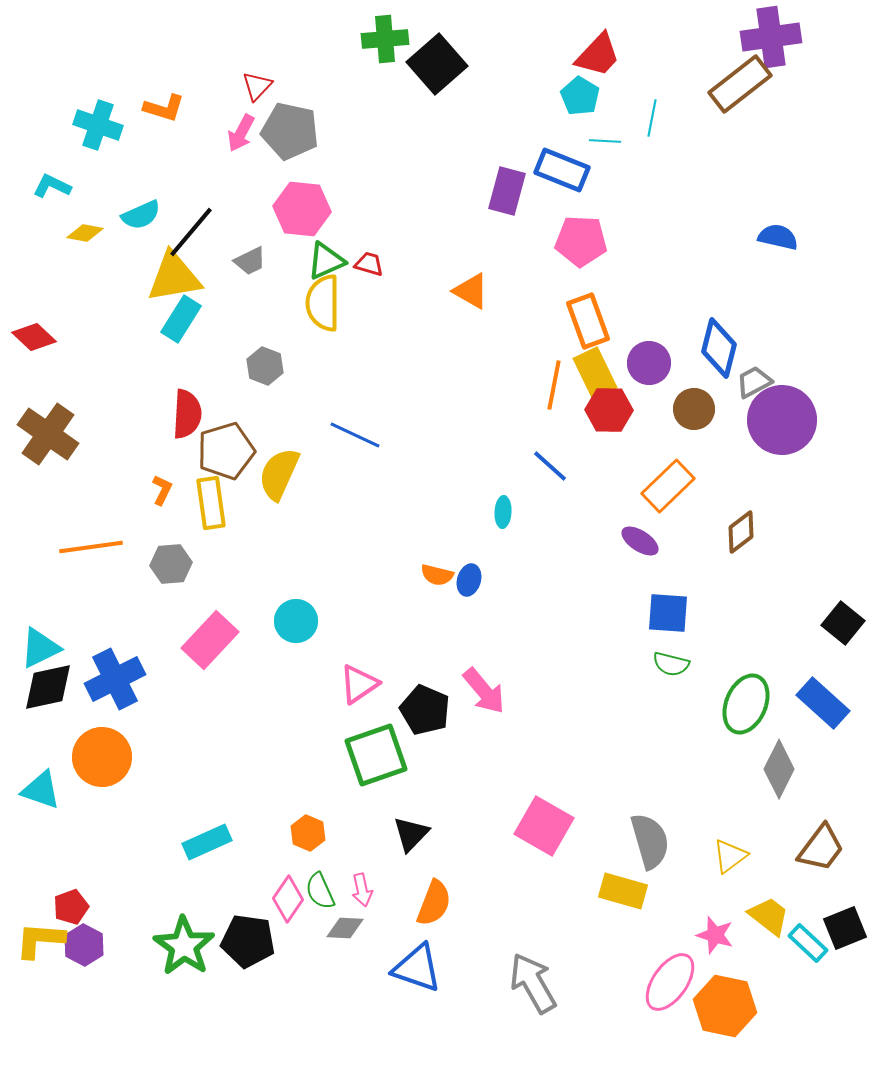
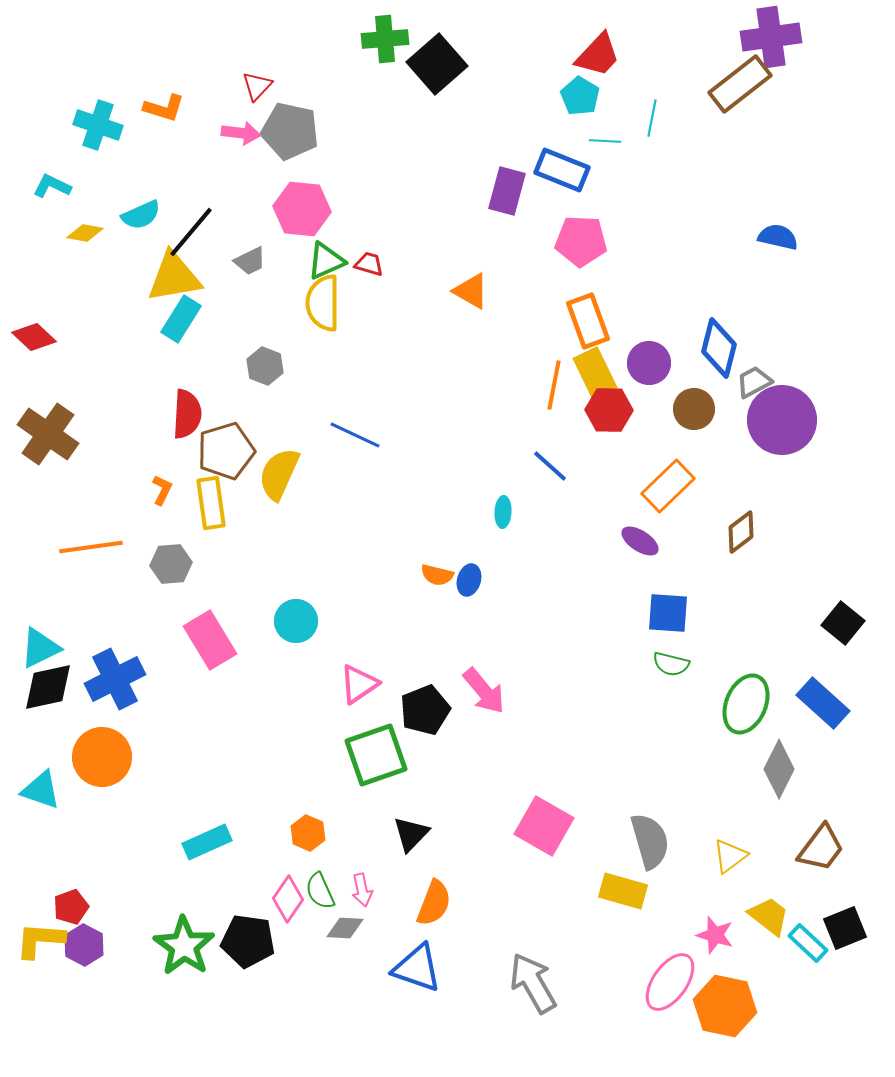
pink arrow at (241, 133): rotated 111 degrees counterclockwise
pink rectangle at (210, 640): rotated 74 degrees counterclockwise
black pentagon at (425, 710): rotated 27 degrees clockwise
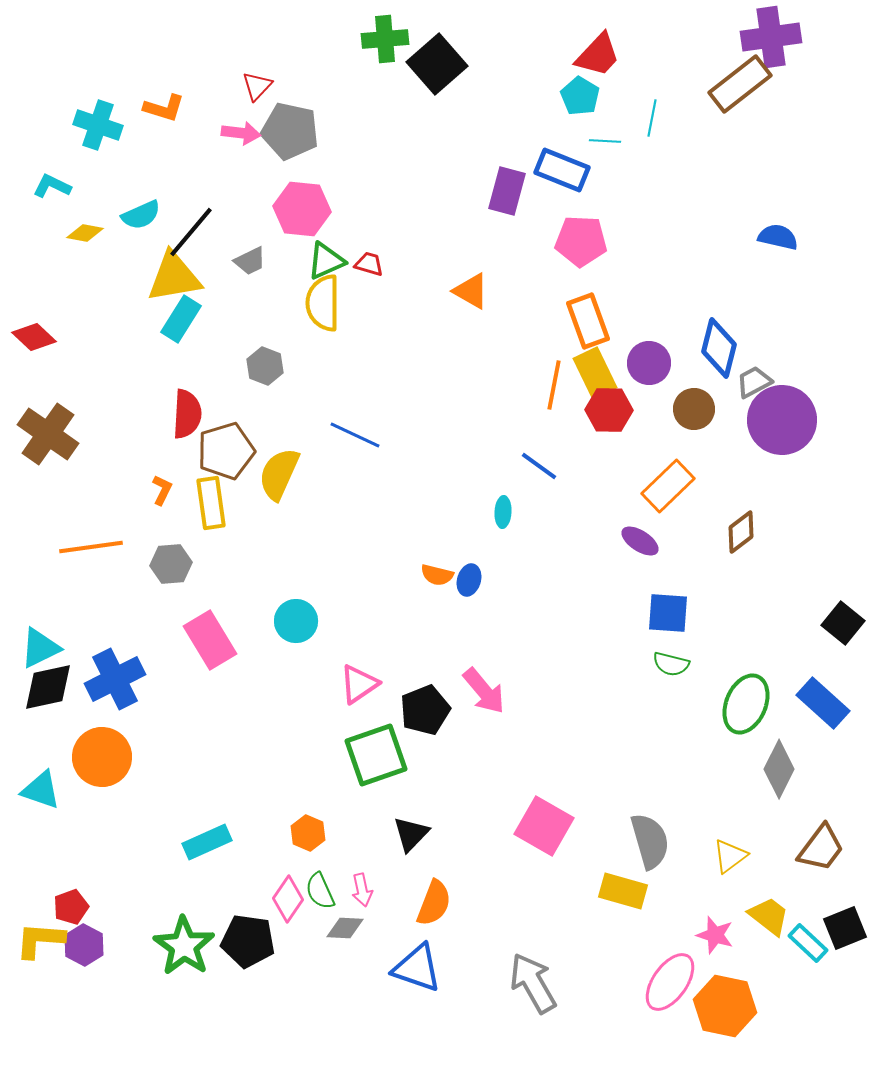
blue line at (550, 466): moved 11 px left; rotated 6 degrees counterclockwise
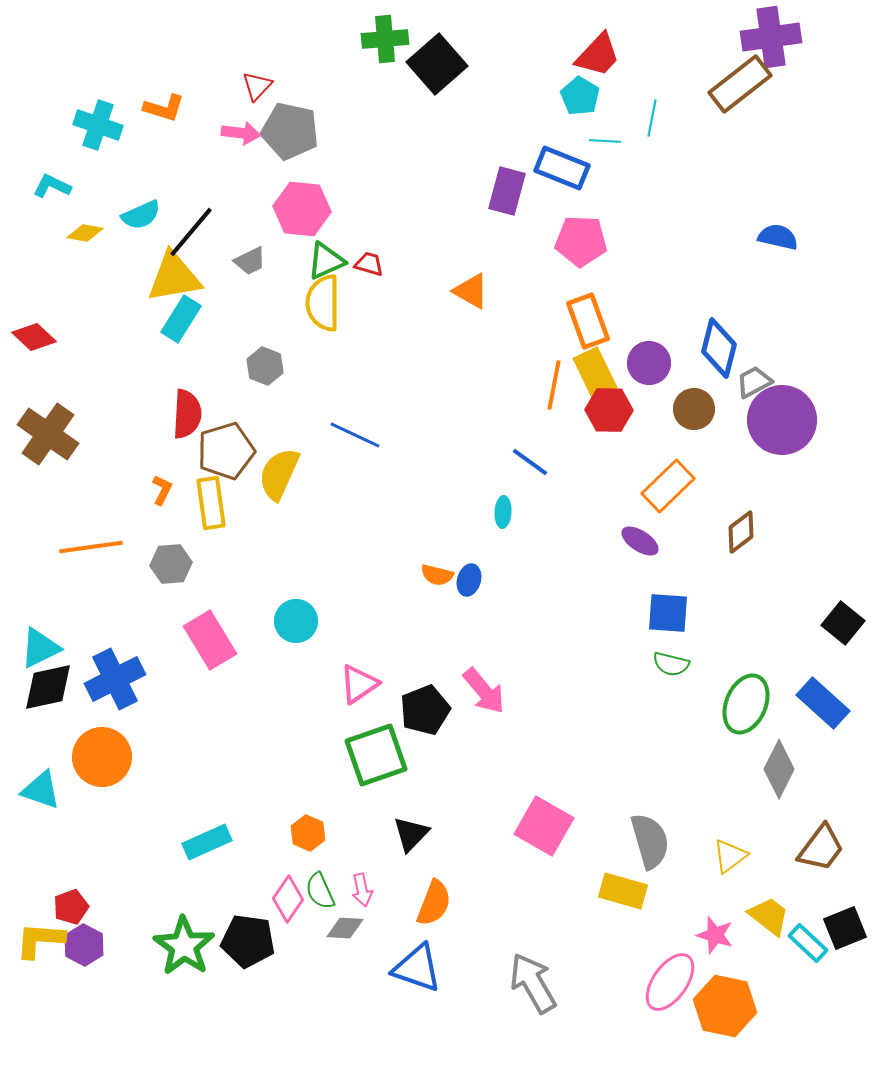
blue rectangle at (562, 170): moved 2 px up
blue line at (539, 466): moved 9 px left, 4 px up
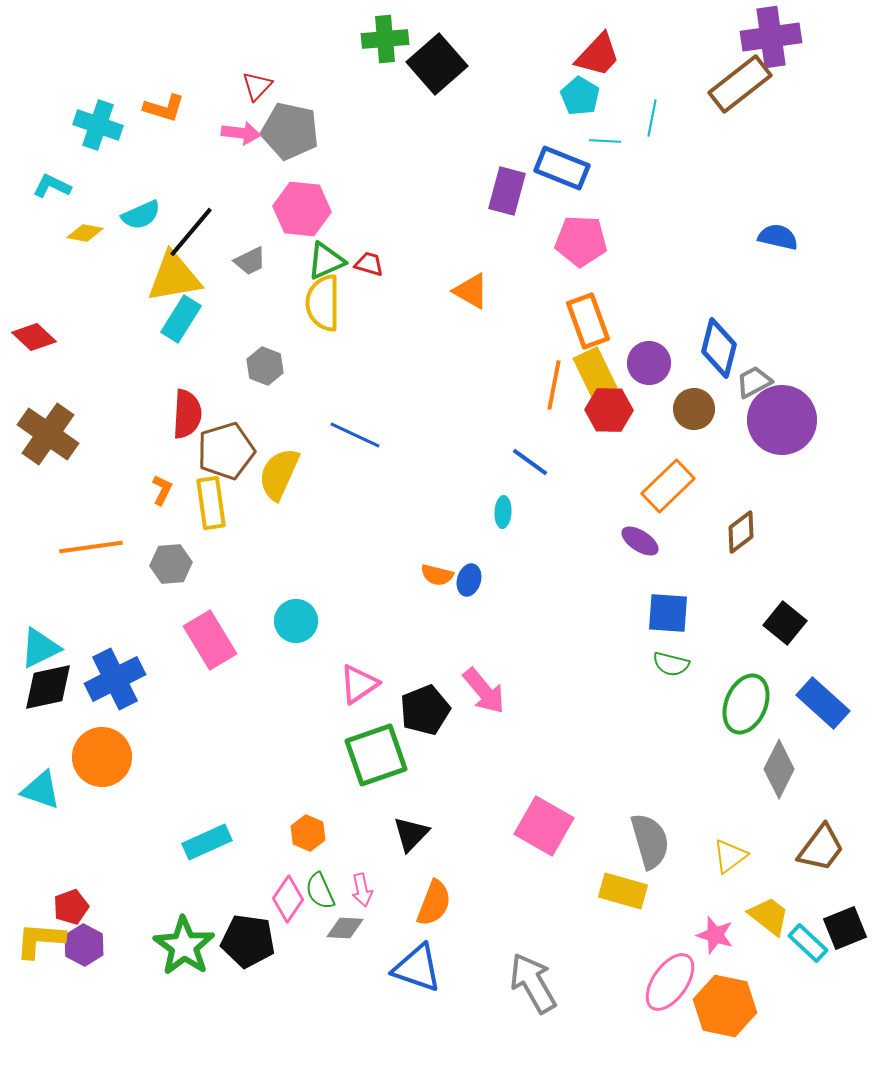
black square at (843, 623): moved 58 px left
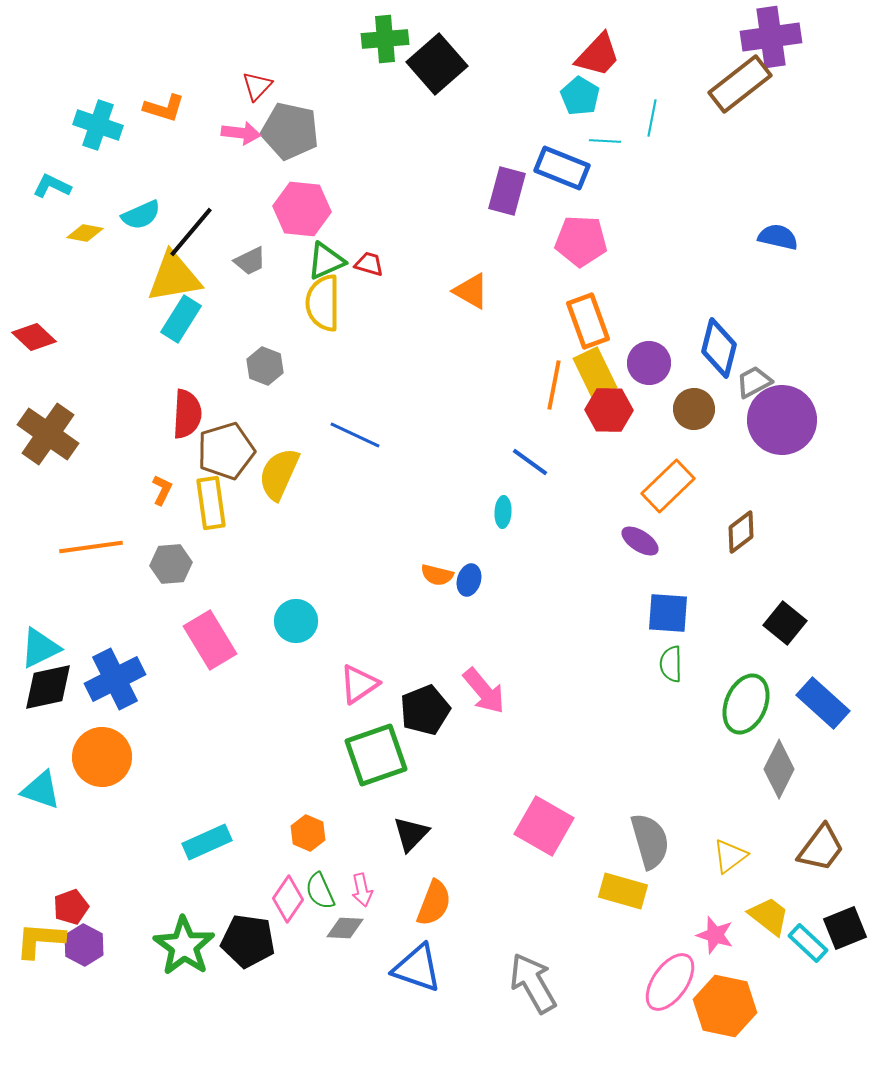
green semicircle at (671, 664): rotated 75 degrees clockwise
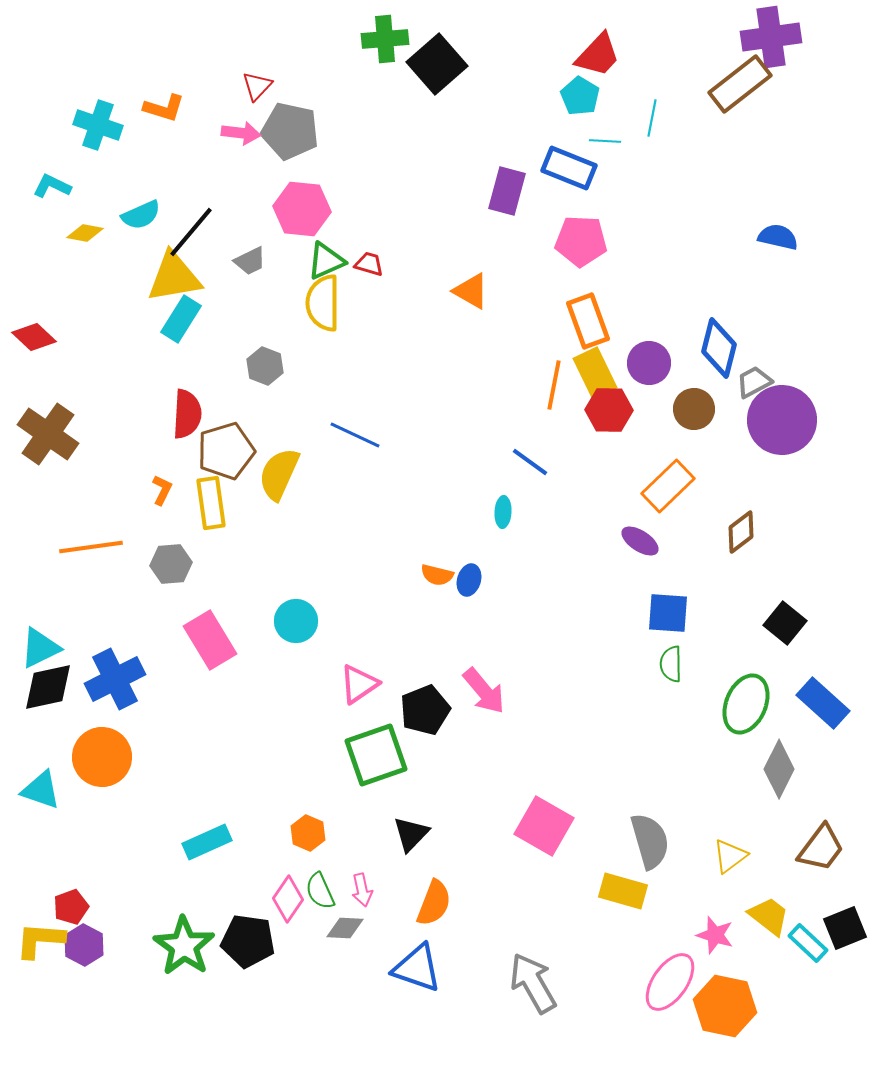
blue rectangle at (562, 168): moved 7 px right
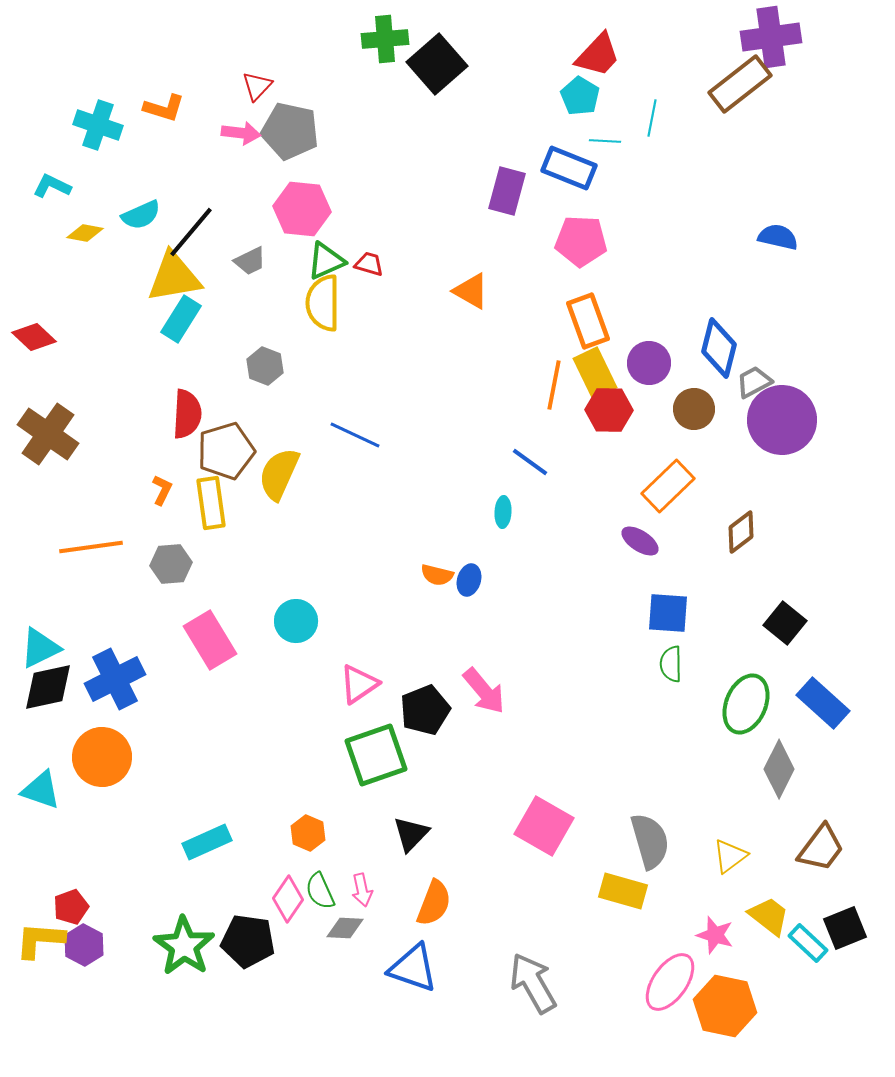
blue triangle at (417, 968): moved 4 px left
